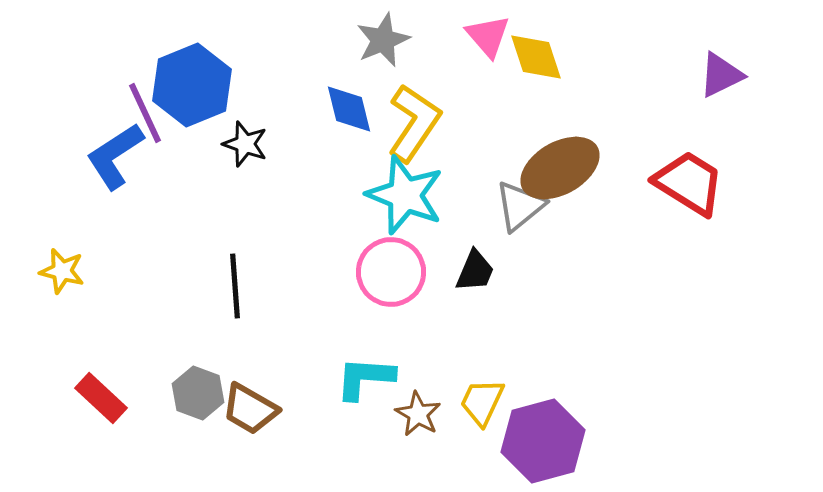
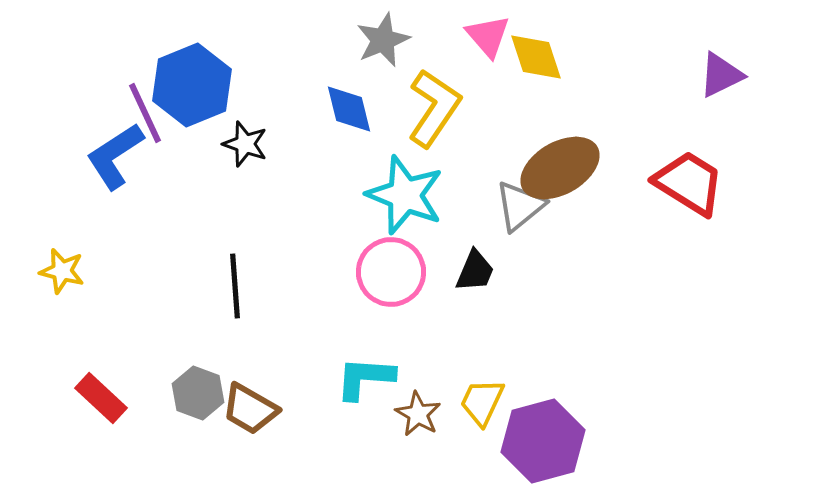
yellow L-shape: moved 20 px right, 15 px up
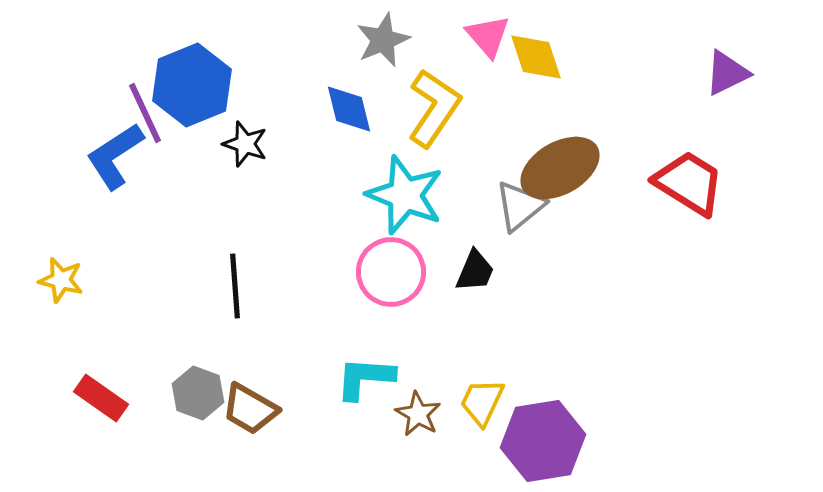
purple triangle: moved 6 px right, 2 px up
yellow star: moved 1 px left, 9 px down
red rectangle: rotated 8 degrees counterclockwise
purple hexagon: rotated 6 degrees clockwise
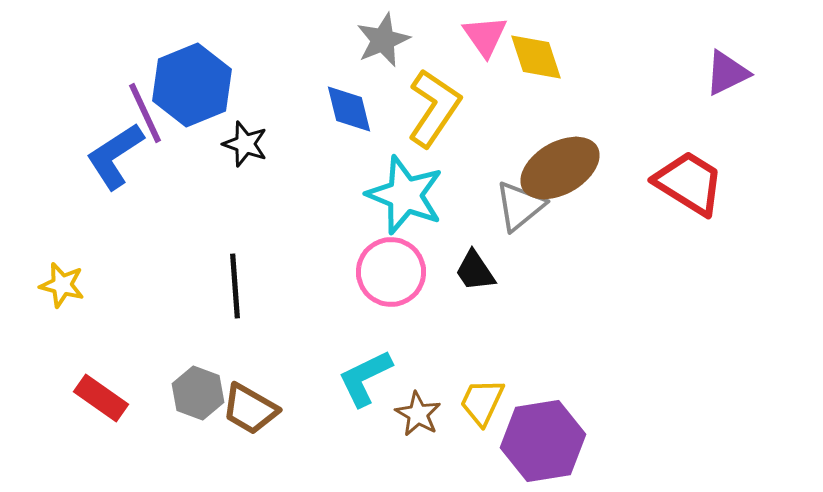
pink triangle: moved 3 px left; rotated 6 degrees clockwise
black trapezoid: rotated 123 degrees clockwise
yellow star: moved 1 px right, 5 px down
cyan L-shape: rotated 30 degrees counterclockwise
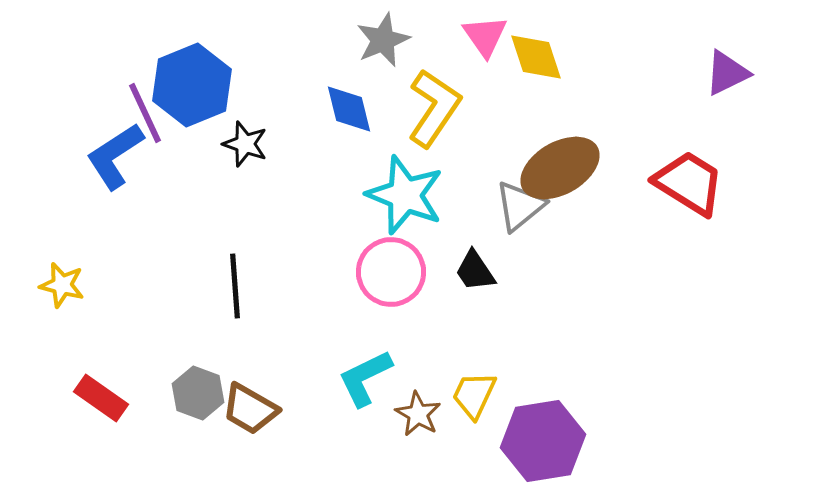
yellow trapezoid: moved 8 px left, 7 px up
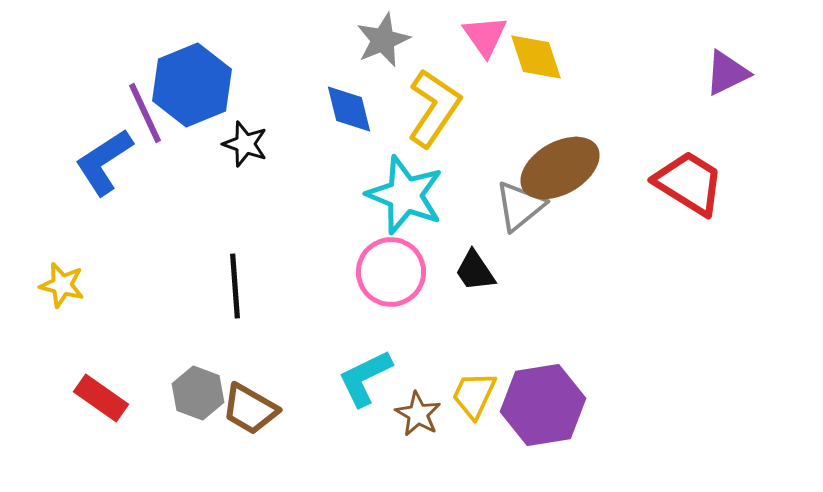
blue L-shape: moved 11 px left, 6 px down
purple hexagon: moved 36 px up
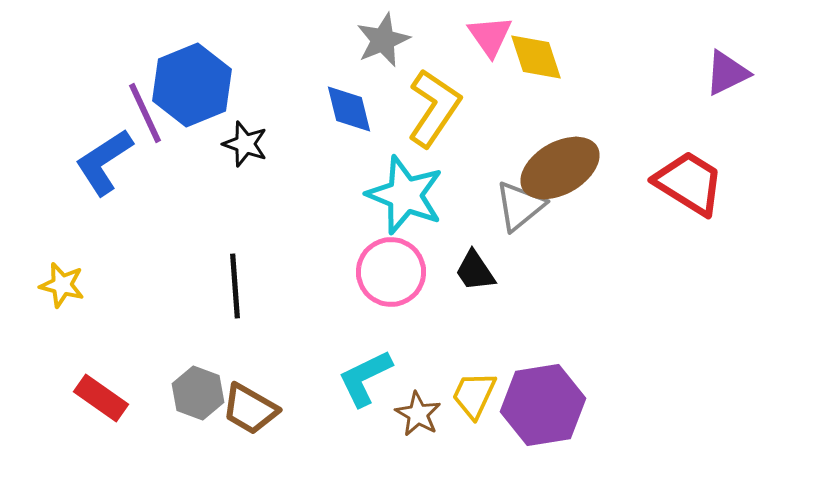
pink triangle: moved 5 px right
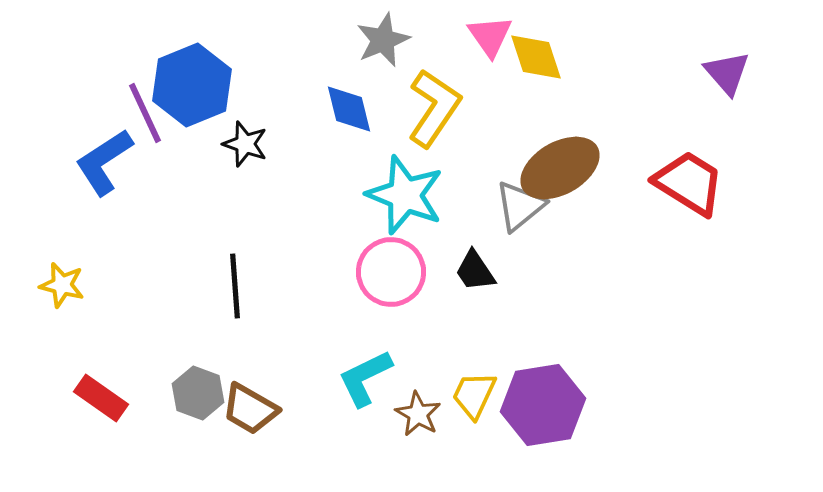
purple triangle: rotated 45 degrees counterclockwise
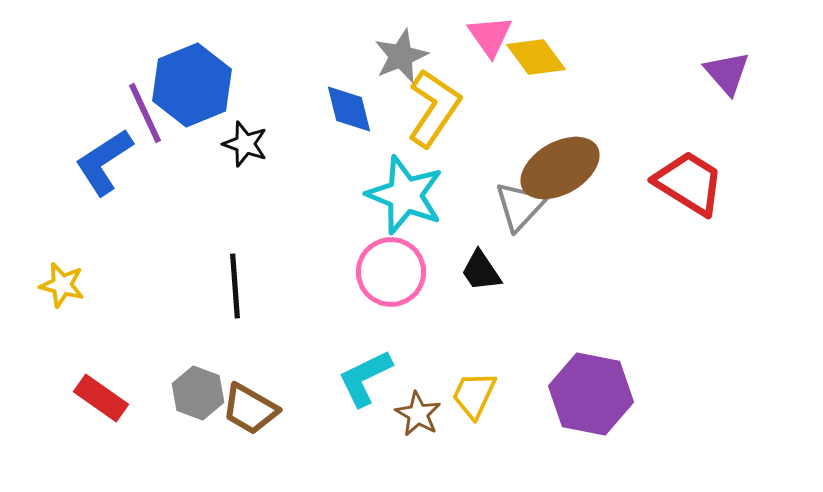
gray star: moved 18 px right, 16 px down
yellow diamond: rotated 18 degrees counterclockwise
gray triangle: rotated 8 degrees counterclockwise
black trapezoid: moved 6 px right
purple hexagon: moved 48 px right, 11 px up; rotated 20 degrees clockwise
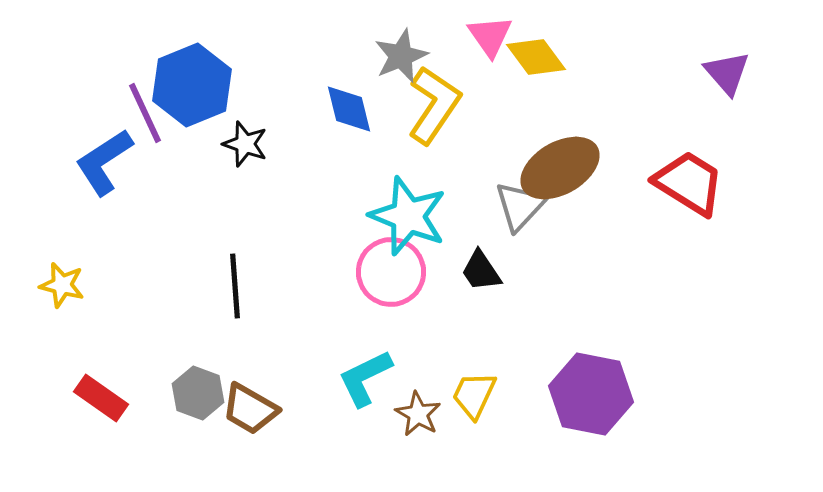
yellow L-shape: moved 3 px up
cyan star: moved 3 px right, 21 px down
